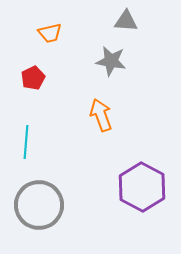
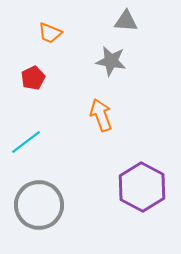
orange trapezoid: rotated 35 degrees clockwise
cyan line: rotated 48 degrees clockwise
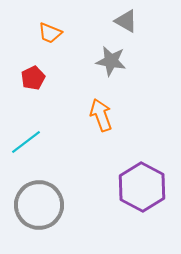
gray triangle: rotated 25 degrees clockwise
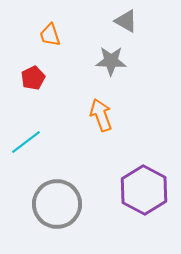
orange trapezoid: moved 2 px down; rotated 50 degrees clockwise
gray star: rotated 8 degrees counterclockwise
purple hexagon: moved 2 px right, 3 px down
gray circle: moved 18 px right, 1 px up
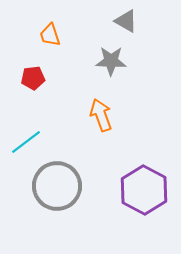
red pentagon: rotated 20 degrees clockwise
gray circle: moved 18 px up
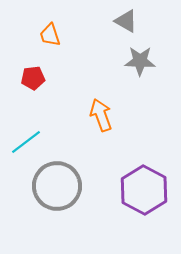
gray star: moved 29 px right
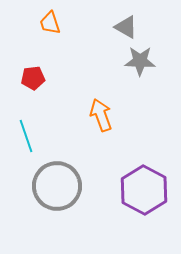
gray triangle: moved 6 px down
orange trapezoid: moved 12 px up
cyan line: moved 6 px up; rotated 72 degrees counterclockwise
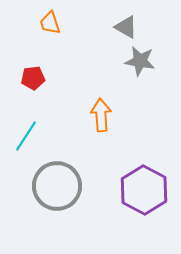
gray star: rotated 8 degrees clockwise
orange arrow: rotated 16 degrees clockwise
cyan line: rotated 52 degrees clockwise
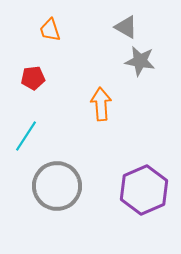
orange trapezoid: moved 7 px down
orange arrow: moved 11 px up
purple hexagon: rotated 9 degrees clockwise
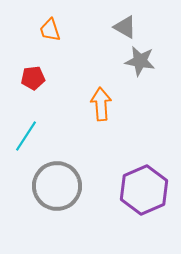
gray triangle: moved 1 px left
